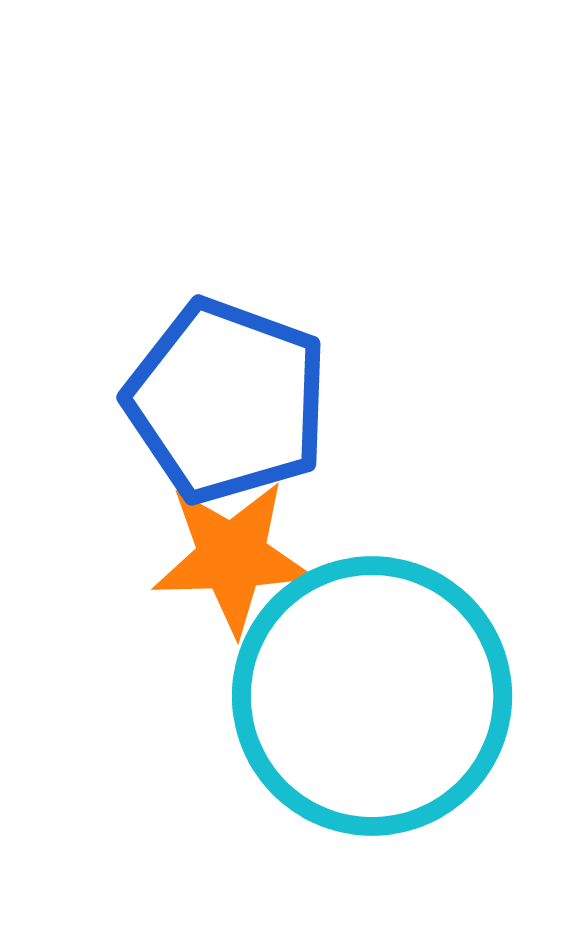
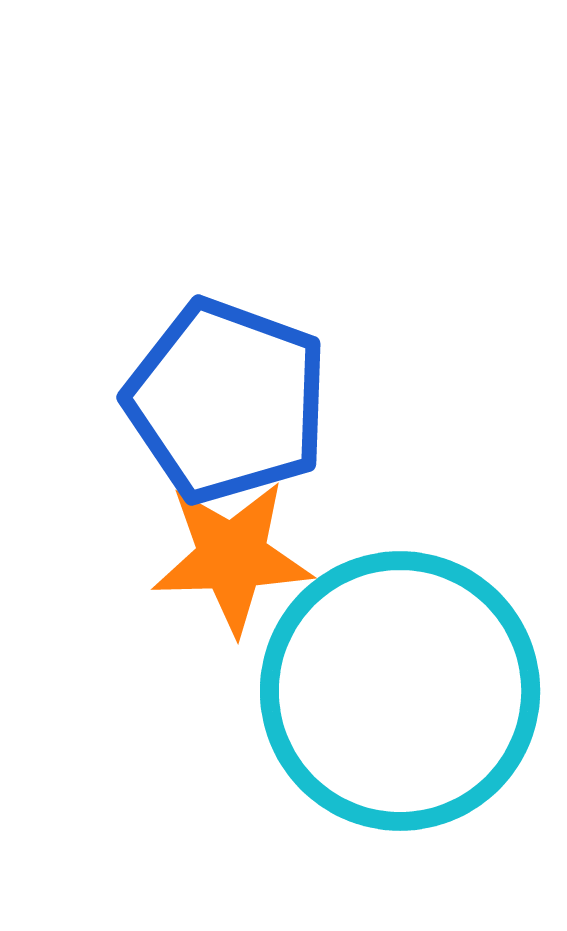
cyan circle: moved 28 px right, 5 px up
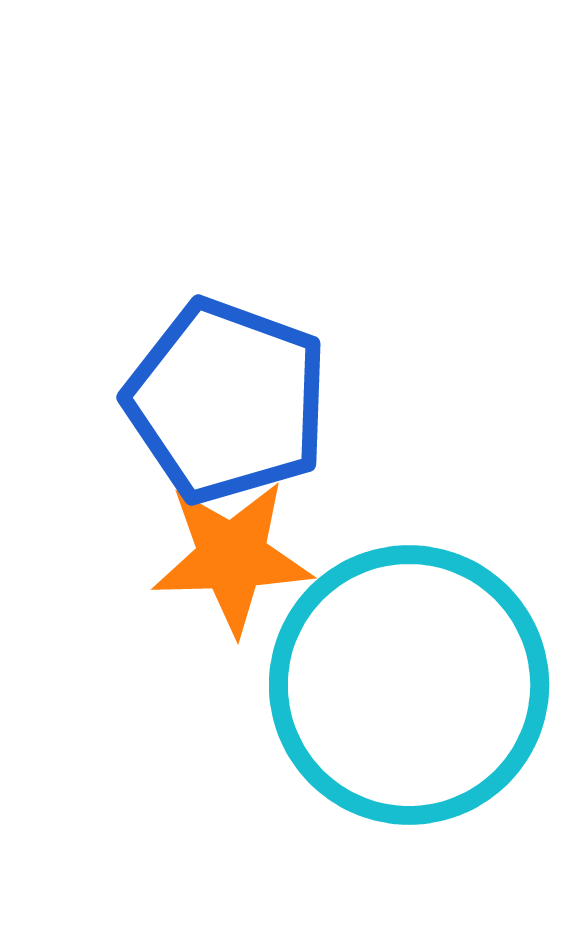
cyan circle: moved 9 px right, 6 px up
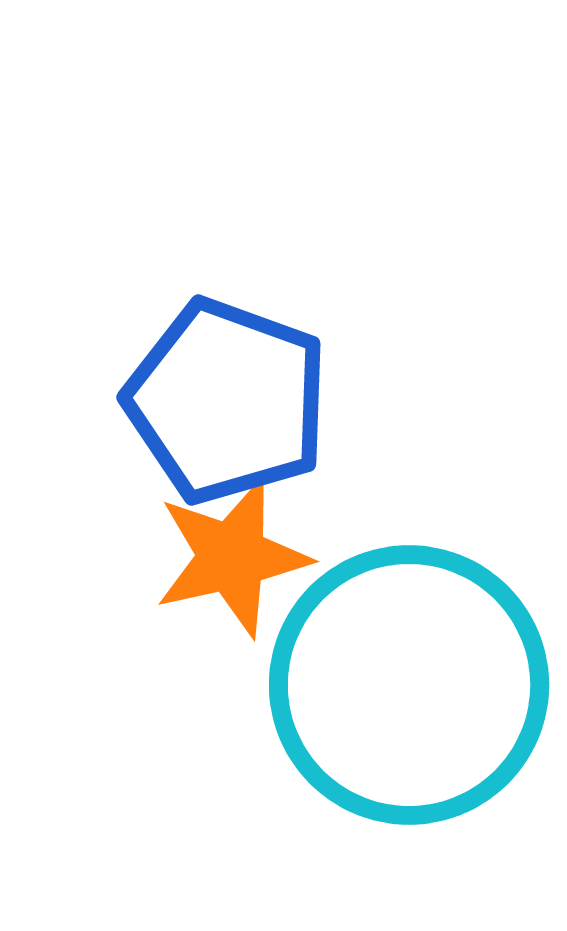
orange star: rotated 11 degrees counterclockwise
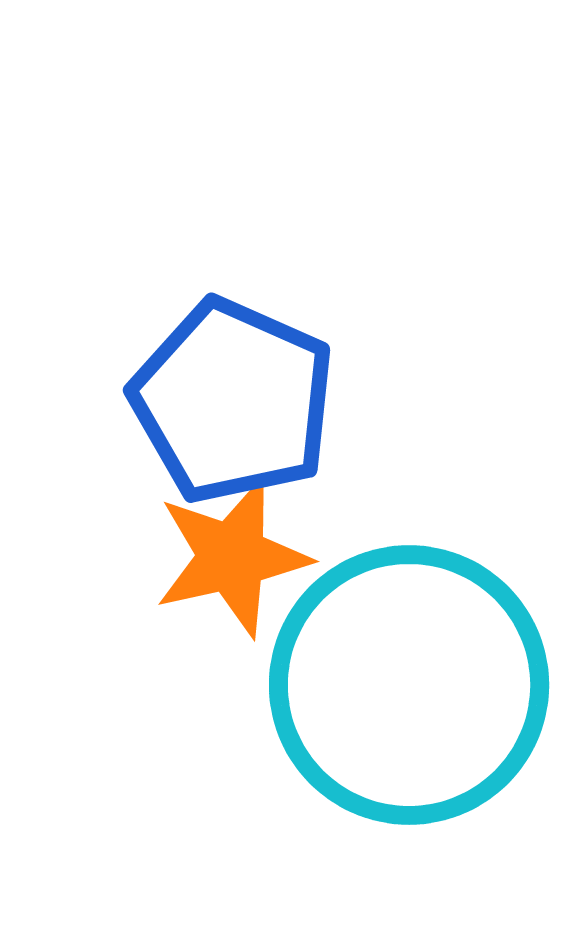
blue pentagon: moved 6 px right; rotated 4 degrees clockwise
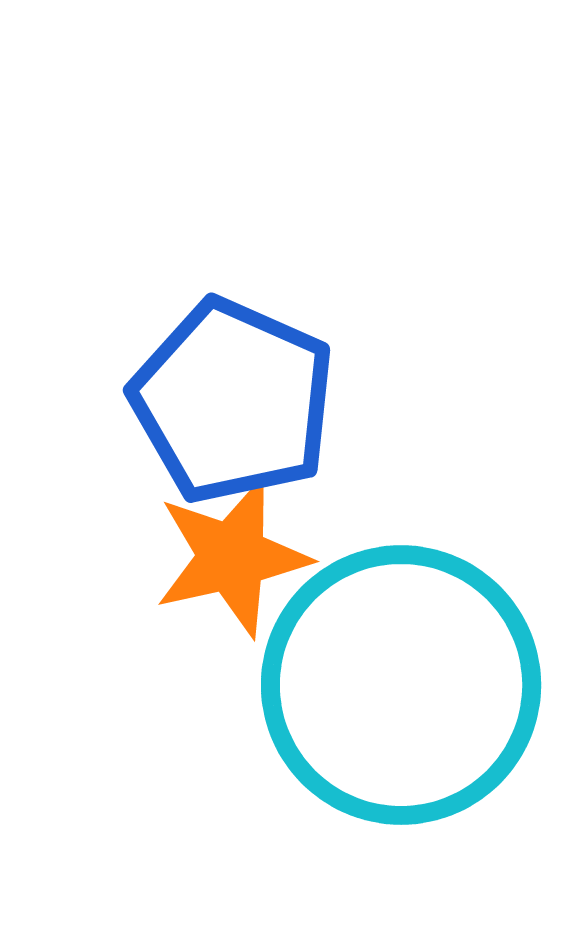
cyan circle: moved 8 px left
